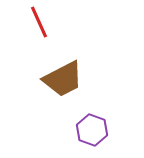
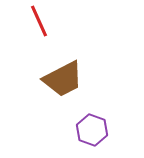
red line: moved 1 px up
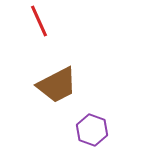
brown trapezoid: moved 6 px left, 6 px down
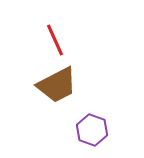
red line: moved 16 px right, 19 px down
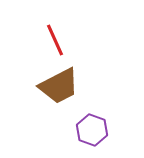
brown trapezoid: moved 2 px right, 1 px down
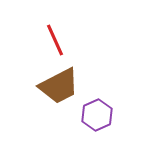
purple hexagon: moved 5 px right, 15 px up; rotated 16 degrees clockwise
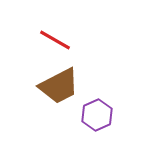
red line: rotated 36 degrees counterclockwise
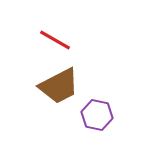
purple hexagon: rotated 24 degrees counterclockwise
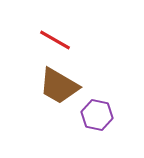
brown trapezoid: rotated 57 degrees clockwise
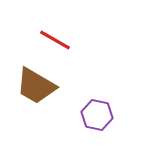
brown trapezoid: moved 23 px left
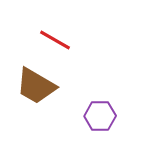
purple hexagon: moved 3 px right, 1 px down; rotated 12 degrees counterclockwise
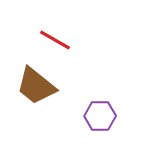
brown trapezoid: rotated 9 degrees clockwise
